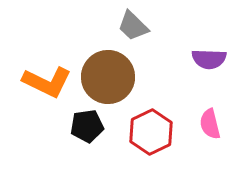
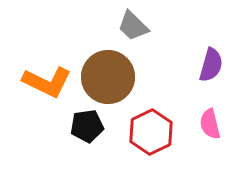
purple semicircle: moved 2 px right, 6 px down; rotated 76 degrees counterclockwise
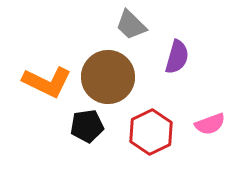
gray trapezoid: moved 2 px left, 1 px up
purple semicircle: moved 34 px left, 8 px up
pink semicircle: rotated 96 degrees counterclockwise
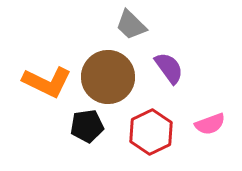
purple semicircle: moved 8 px left, 11 px down; rotated 52 degrees counterclockwise
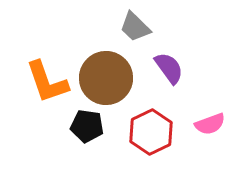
gray trapezoid: moved 4 px right, 2 px down
brown circle: moved 2 px left, 1 px down
orange L-shape: rotated 45 degrees clockwise
black pentagon: rotated 16 degrees clockwise
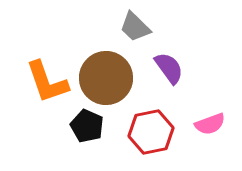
black pentagon: rotated 16 degrees clockwise
red hexagon: rotated 15 degrees clockwise
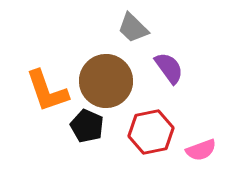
gray trapezoid: moved 2 px left, 1 px down
brown circle: moved 3 px down
orange L-shape: moved 9 px down
pink semicircle: moved 9 px left, 26 px down
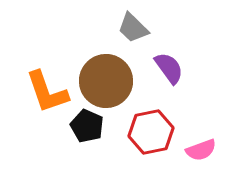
orange L-shape: moved 1 px down
